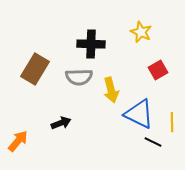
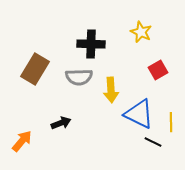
yellow arrow: rotated 10 degrees clockwise
yellow line: moved 1 px left
orange arrow: moved 4 px right
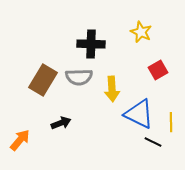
brown rectangle: moved 8 px right, 11 px down
yellow arrow: moved 1 px right, 1 px up
orange arrow: moved 2 px left, 1 px up
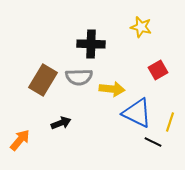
yellow star: moved 5 px up; rotated 10 degrees counterclockwise
yellow arrow: rotated 80 degrees counterclockwise
blue triangle: moved 2 px left, 1 px up
yellow line: moved 1 px left; rotated 18 degrees clockwise
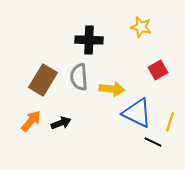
black cross: moved 2 px left, 4 px up
gray semicircle: rotated 88 degrees clockwise
orange arrow: moved 11 px right, 19 px up
